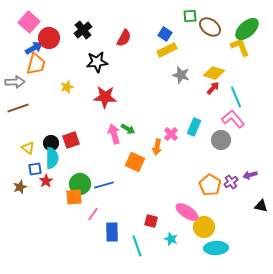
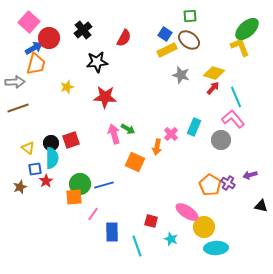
brown ellipse at (210, 27): moved 21 px left, 13 px down
purple cross at (231, 182): moved 3 px left, 1 px down; rotated 24 degrees counterclockwise
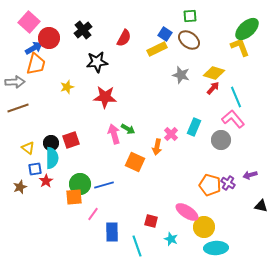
yellow rectangle at (167, 50): moved 10 px left, 1 px up
orange pentagon at (210, 185): rotated 15 degrees counterclockwise
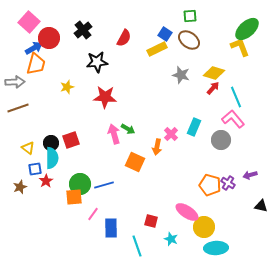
blue rectangle at (112, 232): moved 1 px left, 4 px up
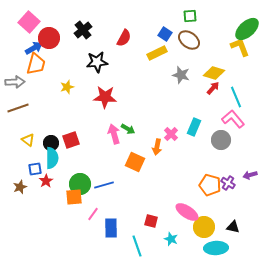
yellow rectangle at (157, 49): moved 4 px down
yellow triangle at (28, 148): moved 8 px up
black triangle at (261, 206): moved 28 px left, 21 px down
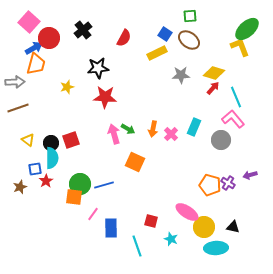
black star at (97, 62): moved 1 px right, 6 px down
gray star at (181, 75): rotated 18 degrees counterclockwise
orange arrow at (157, 147): moved 4 px left, 18 px up
orange square at (74, 197): rotated 12 degrees clockwise
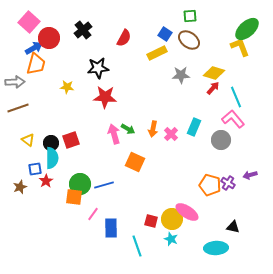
yellow star at (67, 87): rotated 24 degrees clockwise
yellow circle at (204, 227): moved 32 px left, 8 px up
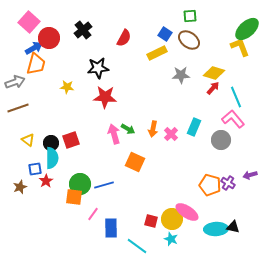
gray arrow at (15, 82): rotated 18 degrees counterclockwise
cyan line at (137, 246): rotated 35 degrees counterclockwise
cyan ellipse at (216, 248): moved 19 px up
